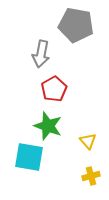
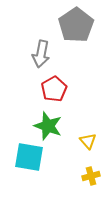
gray pentagon: rotated 28 degrees clockwise
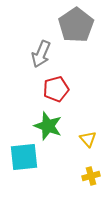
gray arrow: rotated 12 degrees clockwise
red pentagon: moved 2 px right; rotated 15 degrees clockwise
yellow triangle: moved 2 px up
cyan square: moved 5 px left; rotated 16 degrees counterclockwise
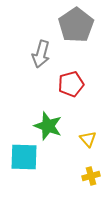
gray arrow: rotated 8 degrees counterclockwise
red pentagon: moved 15 px right, 5 px up
cyan square: rotated 8 degrees clockwise
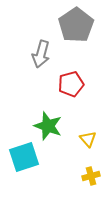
cyan square: rotated 20 degrees counterclockwise
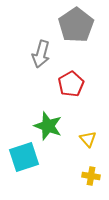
red pentagon: rotated 15 degrees counterclockwise
yellow cross: rotated 24 degrees clockwise
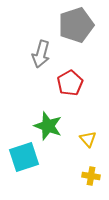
gray pentagon: rotated 16 degrees clockwise
red pentagon: moved 1 px left, 1 px up
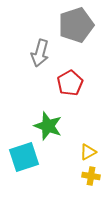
gray arrow: moved 1 px left, 1 px up
yellow triangle: moved 13 px down; rotated 42 degrees clockwise
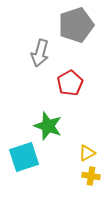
yellow triangle: moved 1 px left, 1 px down
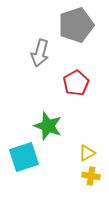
red pentagon: moved 6 px right
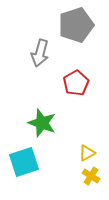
green star: moved 6 px left, 3 px up
cyan square: moved 5 px down
yellow cross: rotated 24 degrees clockwise
